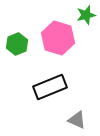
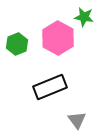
green star: moved 2 px left, 2 px down; rotated 24 degrees clockwise
pink hexagon: rotated 12 degrees clockwise
gray triangle: rotated 30 degrees clockwise
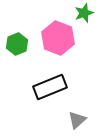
green star: moved 4 px up; rotated 30 degrees counterclockwise
pink hexagon: rotated 8 degrees counterclockwise
gray triangle: rotated 24 degrees clockwise
